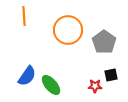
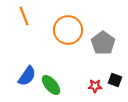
orange line: rotated 18 degrees counterclockwise
gray pentagon: moved 1 px left, 1 px down
black square: moved 4 px right, 5 px down; rotated 32 degrees clockwise
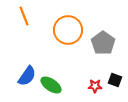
green ellipse: rotated 15 degrees counterclockwise
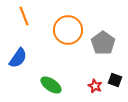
blue semicircle: moved 9 px left, 18 px up
red star: rotated 24 degrees clockwise
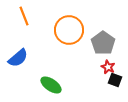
orange circle: moved 1 px right
blue semicircle: rotated 15 degrees clockwise
red star: moved 13 px right, 19 px up
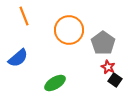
black square: rotated 16 degrees clockwise
green ellipse: moved 4 px right, 2 px up; rotated 65 degrees counterclockwise
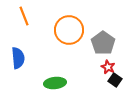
blue semicircle: rotated 55 degrees counterclockwise
green ellipse: rotated 25 degrees clockwise
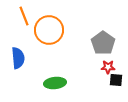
orange circle: moved 20 px left
red star: rotated 24 degrees counterclockwise
black square: moved 1 px right; rotated 32 degrees counterclockwise
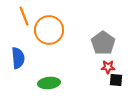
green ellipse: moved 6 px left
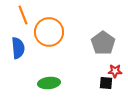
orange line: moved 1 px left, 1 px up
orange circle: moved 2 px down
blue semicircle: moved 10 px up
red star: moved 7 px right, 4 px down
black square: moved 10 px left, 3 px down
